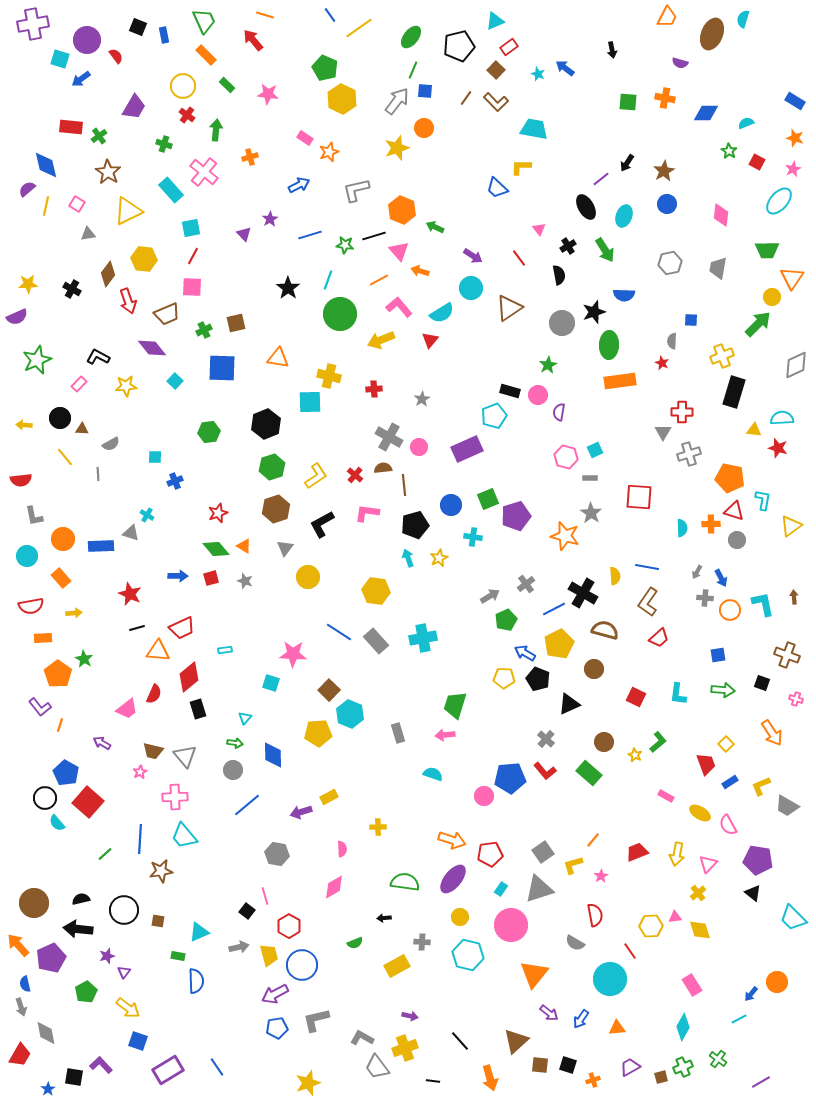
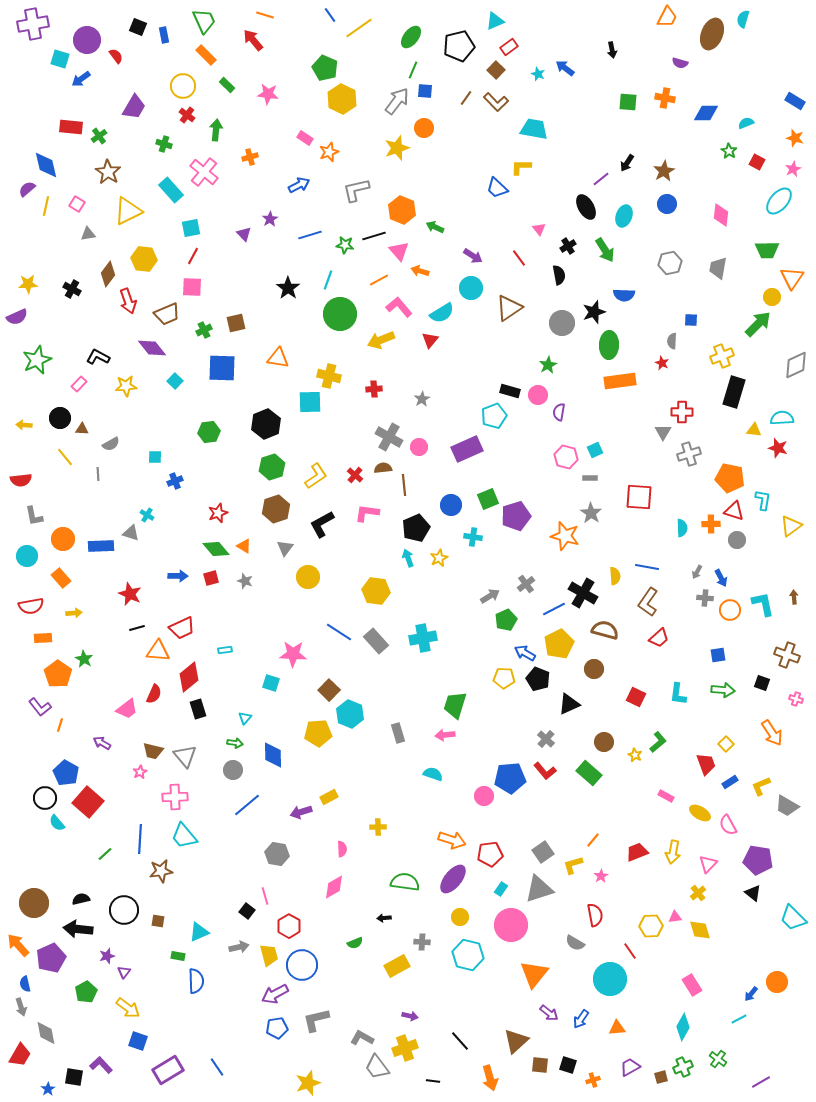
black pentagon at (415, 525): moved 1 px right, 3 px down; rotated 8 degrees counterclockwise
yellow arrow at (677, 854): moved 4 px left, 2 px up
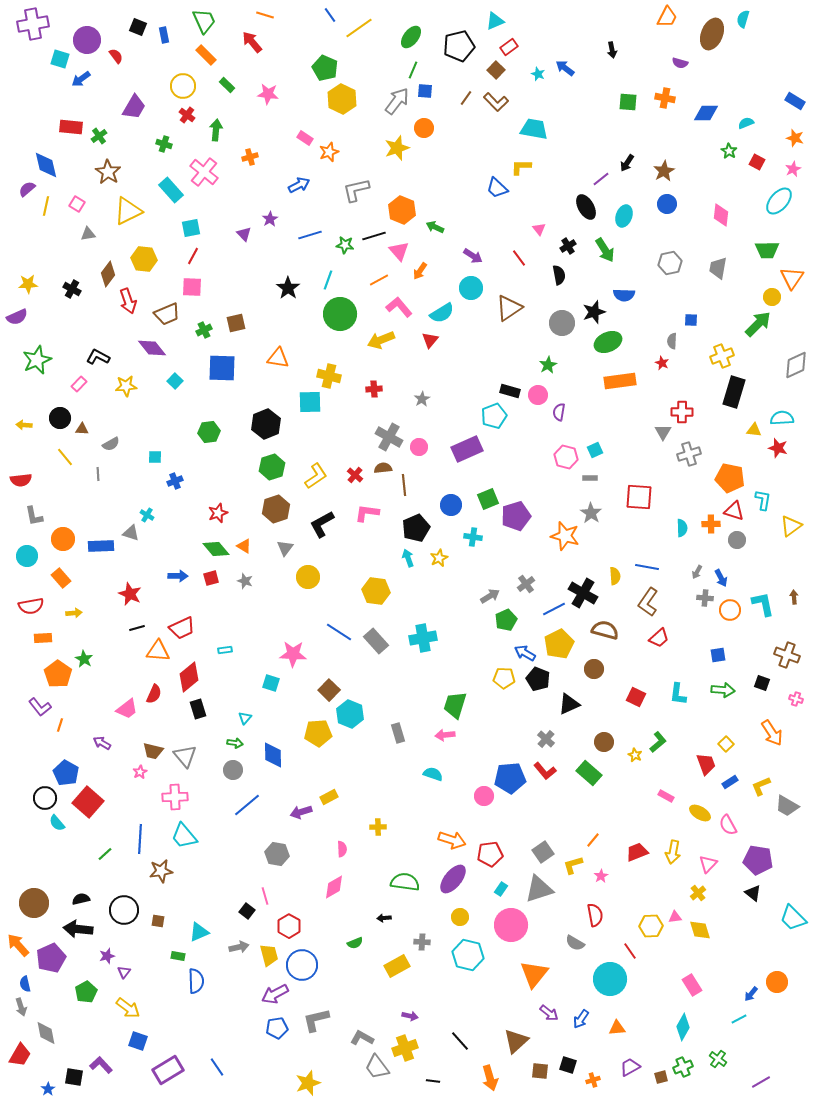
red arrow at (253, 40): moved 1 px left, 2 px down
orange arrow at (420, 271): rotated 72 degrees counterclockwise
green ellipse at (609, 345): moved 1 px left, 3 px up; rotated 64 degrees clockwise
brown square at (540, 1065): moved 6 px down
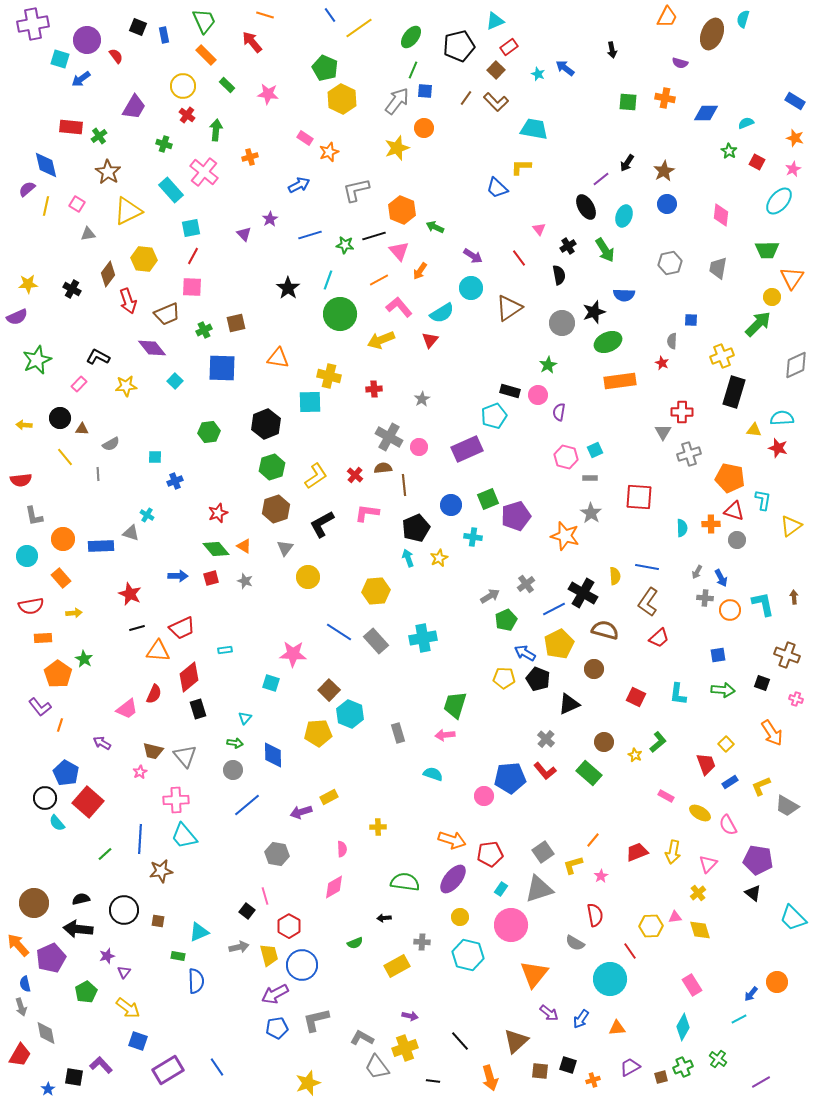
yellow hexagon at (376, 591): rotated 12 degrees counterclockwise
pink cross at (175, 797): moved 1 px right, 3 px down
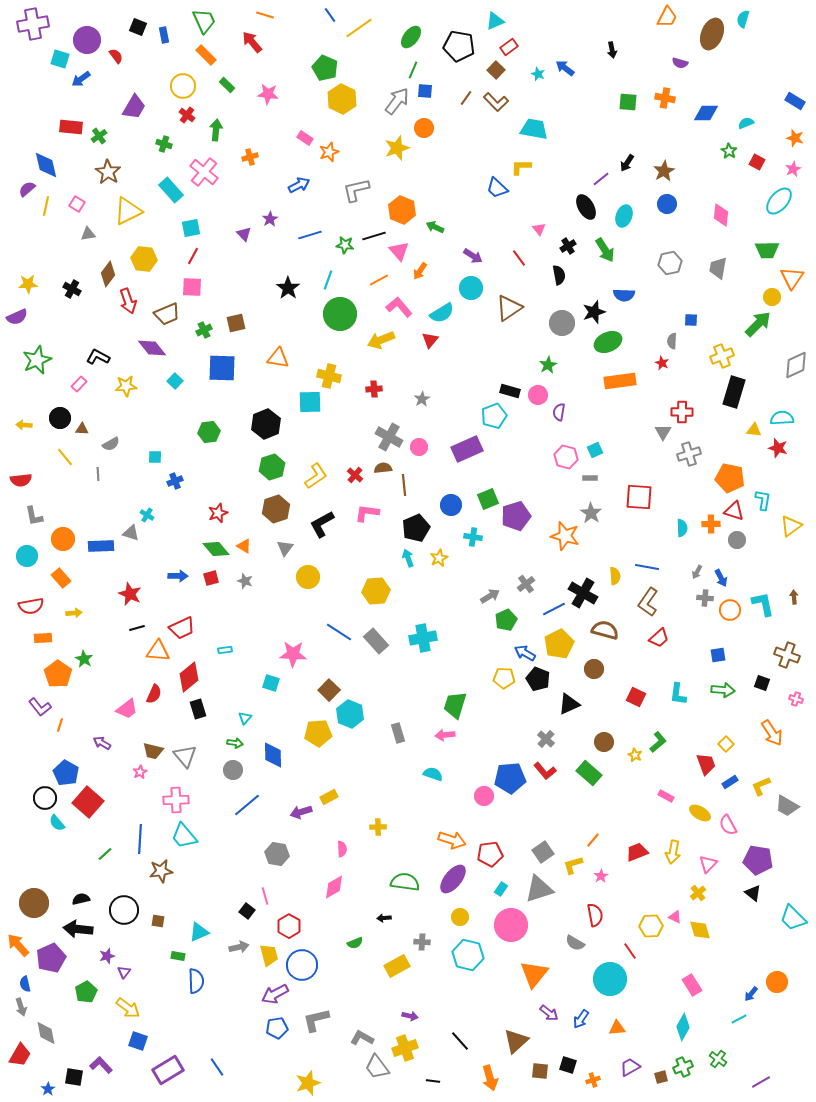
black pentagon at (459, 46): rotated 24 degrees clockwise
pink triangle at (675, 917): rotated 32 degrees clockwise
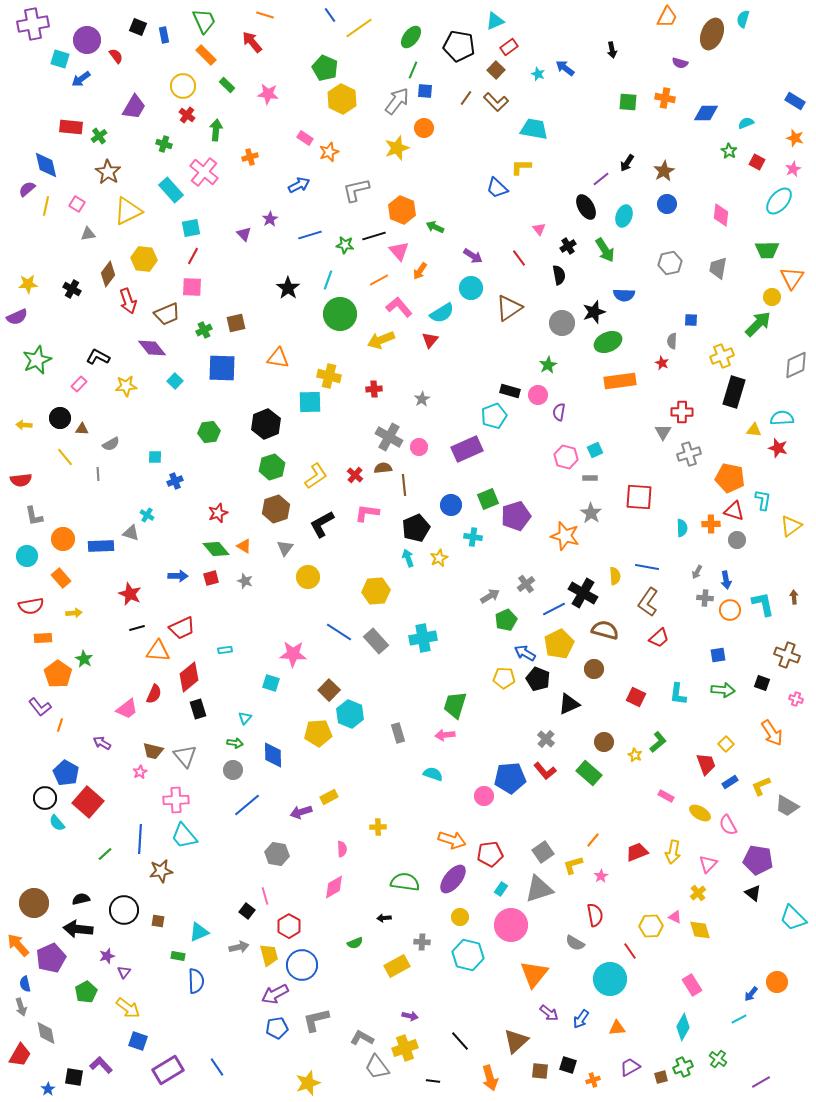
blue arrow at (721, 578): moved 5 px right, 2 px down; rotated 18 degrees clockwise
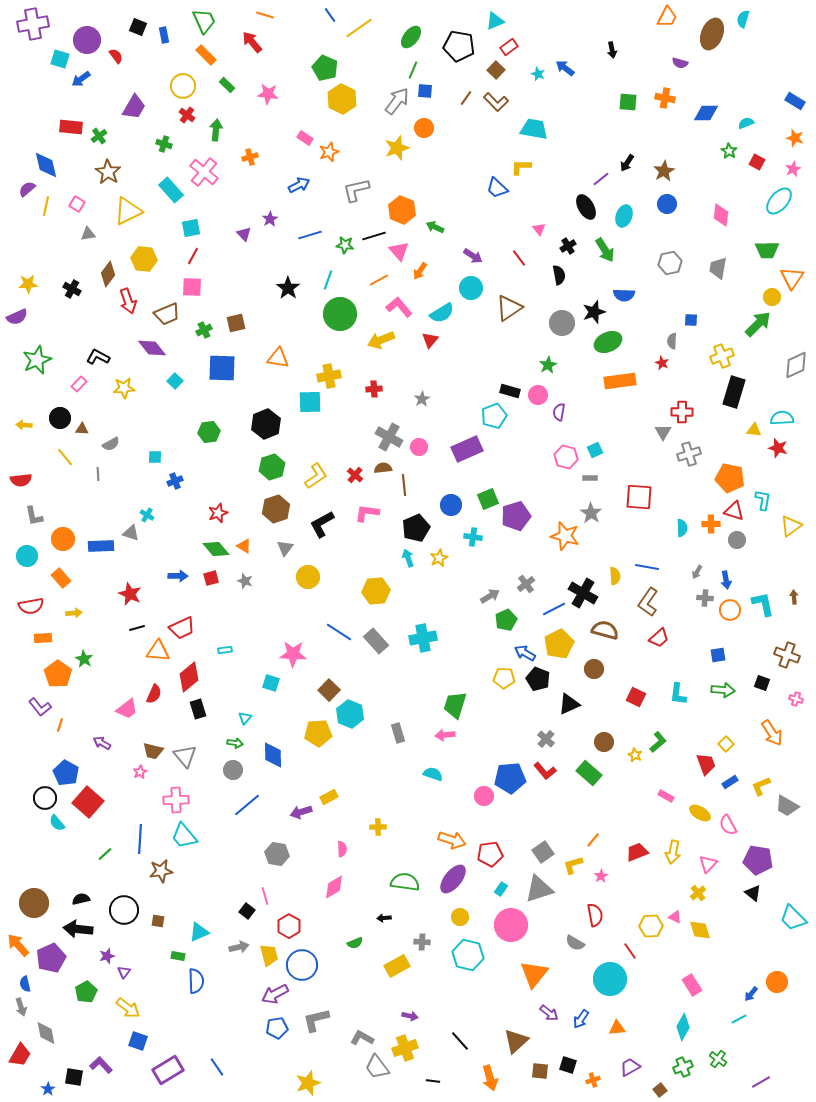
yellow cross at (329, 376): rotated 25 degrees counterclockwise
yellow star at (126, 386): moved 2 px left, 2 px down
brown square at (661, 1077): moved 1 px left, 13 px down; rotated 24 degrees counterclockwise
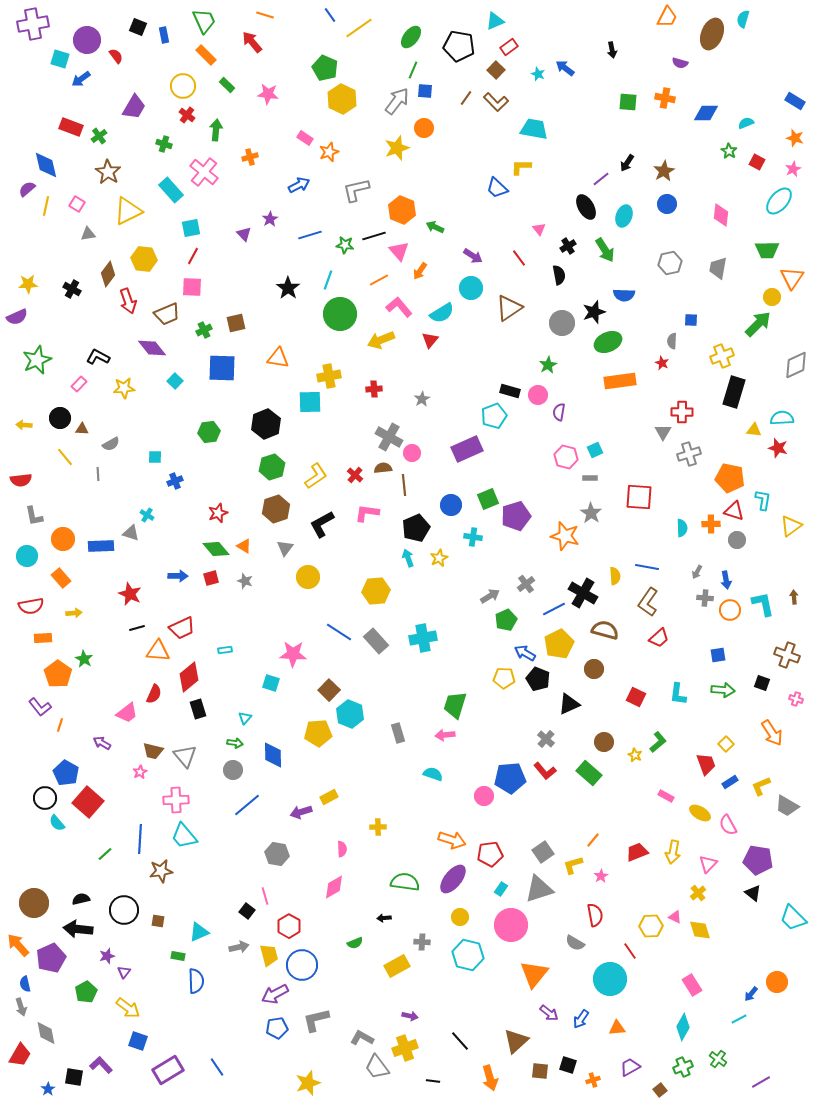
red rectangle at (71, 127): rotated 15 degrees clockwise
pink circle at (419, 447): moved 7 px left, 6 px down
pink trapezoid at (127, 709): moved 4 px down
